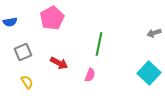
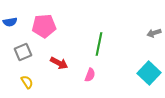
pink pentagon: moved 8 px left, 8 px down; rotated 25 degrees clockwise
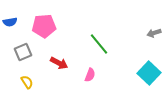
green line: rotated 50 degrees counterclockwise
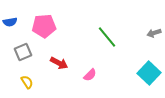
green line: moved 8 px right, 7 px up
pink semicircle: rotated 24 degrees clockwise
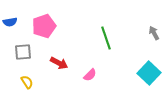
pink pentagon: rotated 15 degrees counterclockwise
gray arrow: rotated 80 degrees clockwise
green line: moved 1 px left, 1 px down; rotated 20 degrees clockwise
gray square: rotated 18 degrees clockwise
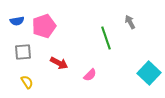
blue semicircle: moved 7 px right, 1 px up
gray arrow: moved 24 px left, 11 px up
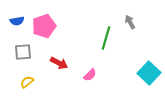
green line: rotated 35 degrees clockwise
yellow semicircle: rotated 96 degrees counterclockwise
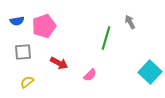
cyan square: moved 1 px right, 1 px up
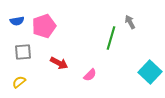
green line: moved 5 px right
yellow semicircle: moved 8 px left
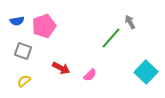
green line: rotated 25 degrees clockwise
gray square: moved 1 px up; rotated 24 degrees clockwise
red arrow: moved 2 px right, 5 px down
cyan square: moved 4 px left
yellow semicircle: moved 5 px right, 1 px up
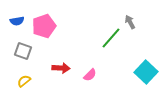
red arrow: rotated 24 degrees counterclockwise
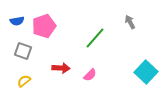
green line: moved 16 px left
